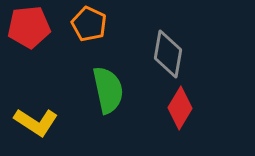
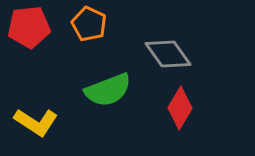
gray diamond: rotated 45 degrees counterclockwise
green semicircle: rotated 81 degrees clockwise
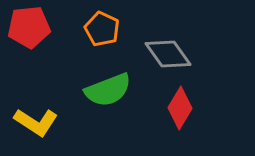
orange pentagon: moved 13 px right, 5 px down
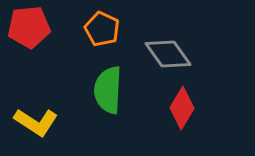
green semicircle: rotated 114 degrees clockwise
red diamond: moved 2 px right
